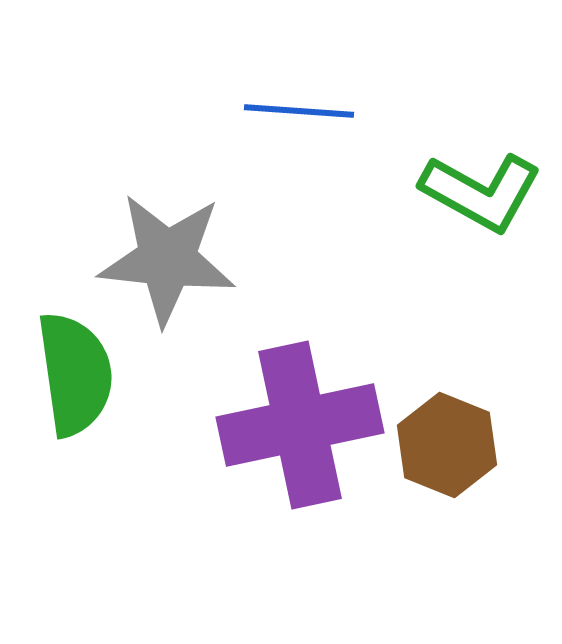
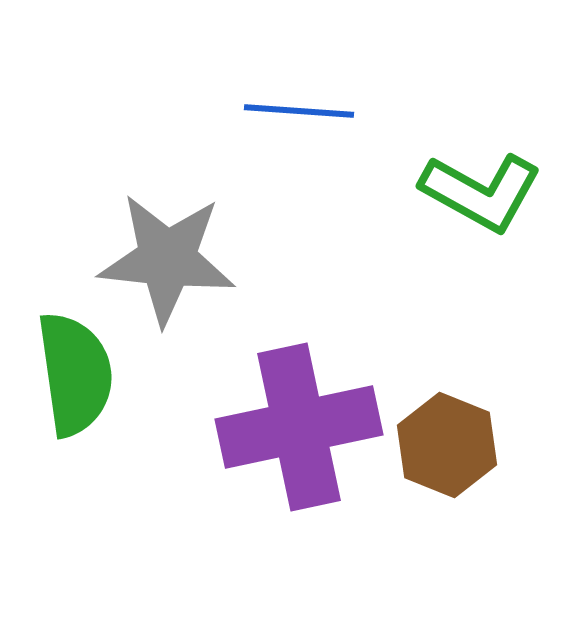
purple cross: moved 1 px left, 2 px down
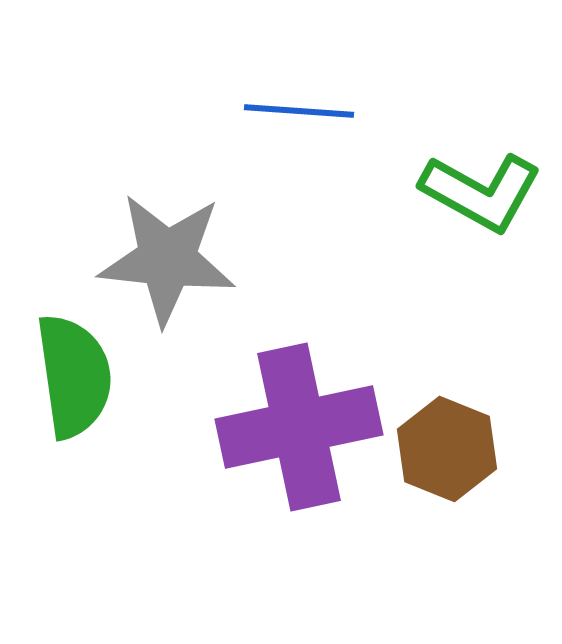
green semicircle: moved 1 px left, 2 px down
brown hexagon: moved 4 px down
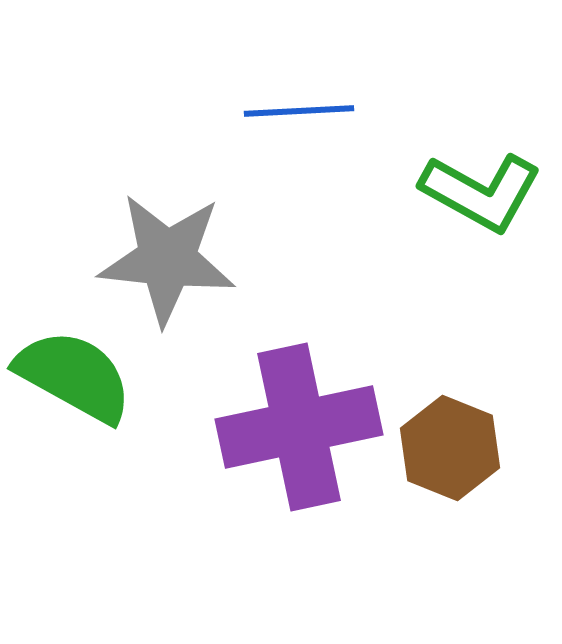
blue line: rotated 7 degrees counterclockwise
green semicircle: rotated 53 degrees counterclockwise
brown hexagon: moved 3 px right, 1 px up
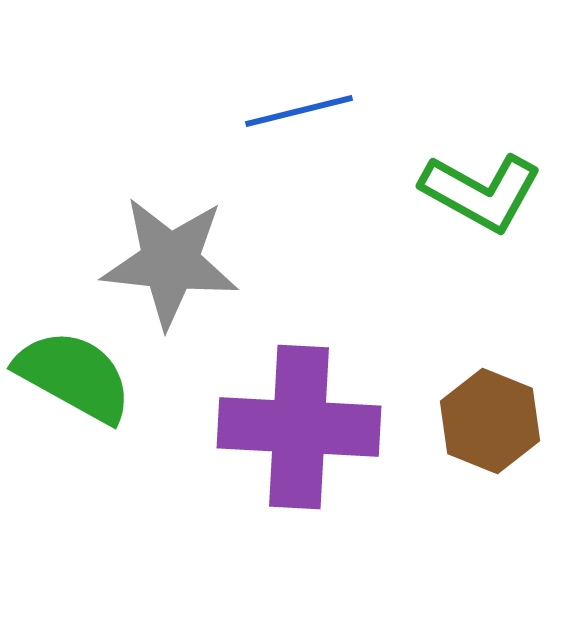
blue line: rotated 11 degrees counterclockwise
gray star: moved 3 px right, 3 px down
purple cross: rotated 15 degrees clockwise
brown hexagon: moved 40 px right, 27 px up
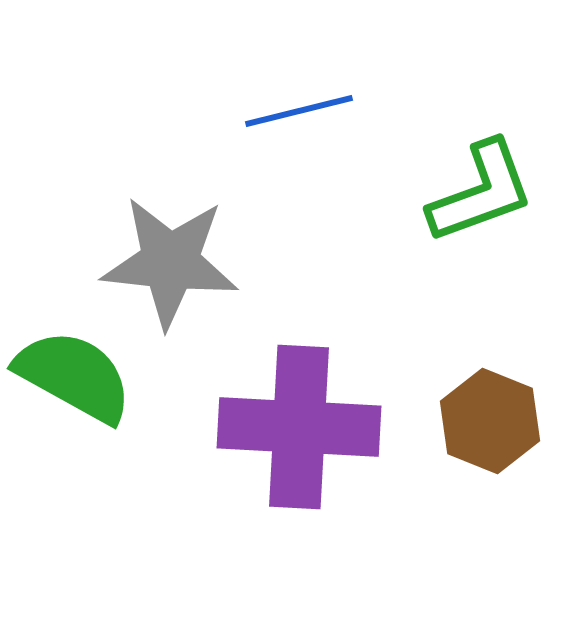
green L-shape: rotated 49 degrees counterclockwise
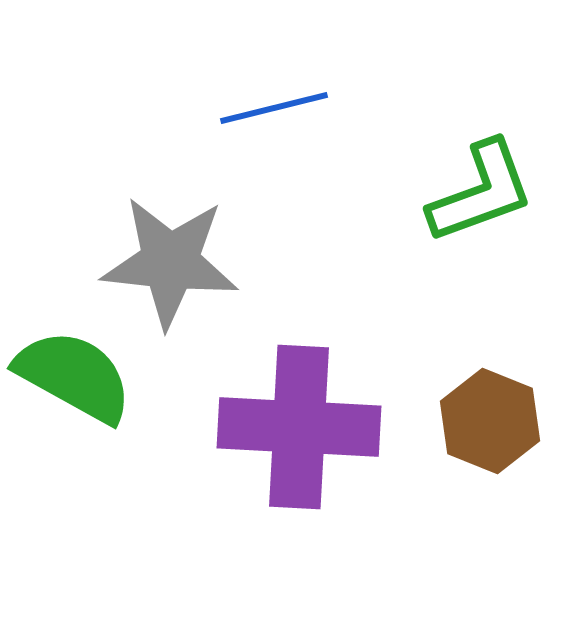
blue line: moved 25 px left, 3 px up
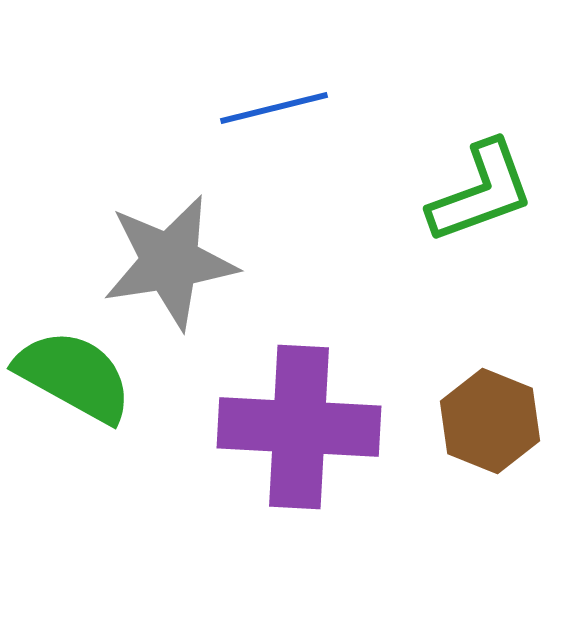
gray star: rotated 15 degrees counterclockwise
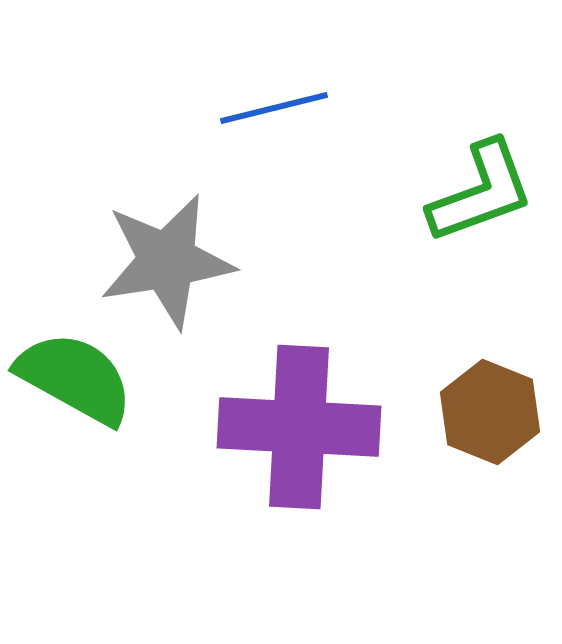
gray star: moved 3 px left, 1 px up
green semicircle: moved 1 px right, 2 px down
brown hexagon: moved 9 px up
